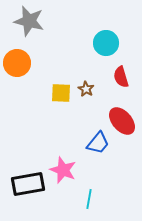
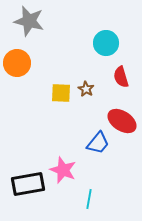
red ellipse: rotated 16 degrees counterclockwise
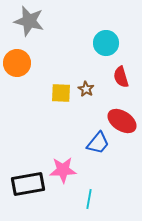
pink star: rotated 24 degrees counterclockwise
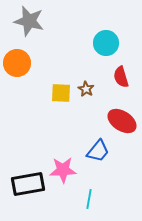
blue trapezoid: moved 8 px down
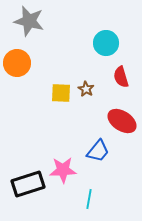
black rectangle: rotated 8 degrees counterclockwise
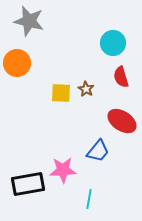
cyan circle: moved 7 px right
black rectangle: rotated 8 degrees clockwise
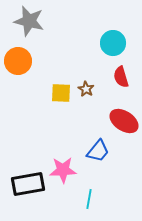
orange circle: moved 1 px right, 2 px up
red ellipse: moved 2 px right
